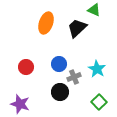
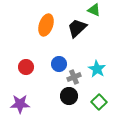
orange ellipse: moved 2 px down
black circle: moved 9 px right, 4 px down
purple star: rotated 18 degrees counterclockwise
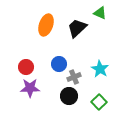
green triangle: moved 6 px right, 3 px down
cyan star: moved 3 px right
purple star: moved 10 px right, 16 px up
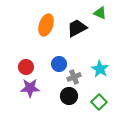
black trapezoid: rotated 15 degrees clockwise
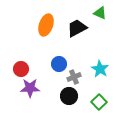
red circle: moved 5 px left, 2 px down
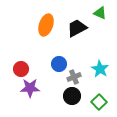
black circle: moved 3 px right
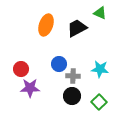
cyan star: rotated 24 degrees counterclockwise
gray cross: moved 1 px left, 1 px up; rotated 24 degrees clockwise
